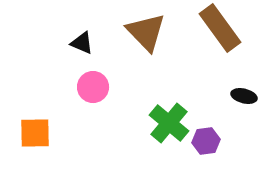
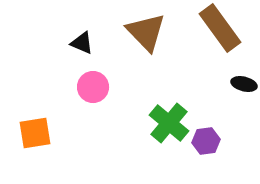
black ellipse: moved 12 px up
orange square: rotated 8 degrees counterclockwise
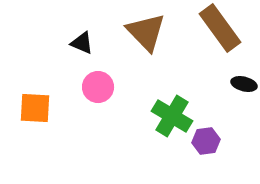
pink circle: moved 5 px right
green cross: moved 3 px right, 7 px up; rotated 9 degrees counterclockwise
orange square: moved 25 px up; rotated 12 degrees clockwise
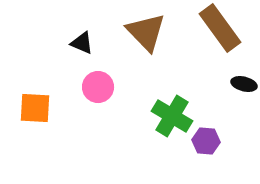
purple hexagon: rotated 12 degrees clockwise
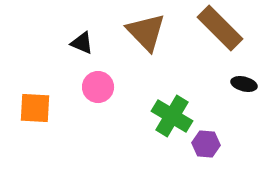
brown rectangle: rotated 9 degrees counterclockwise
purple hexagon: moved 3 px down
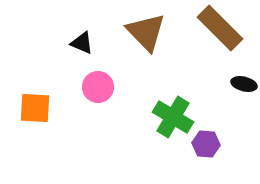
green cross: moved 1 px right, 1 px down
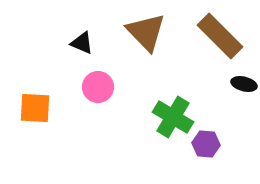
brown rectangle: moved 8 px down
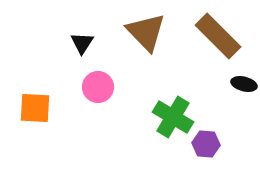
brown rectangle: moved 2 px left
black triangle: rotated 40 degrees clockwise
